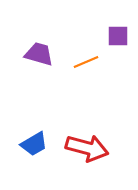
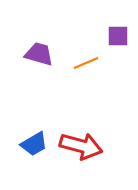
orange line: moved 1 px down
red arrow: moved 6 px left, 2 px up
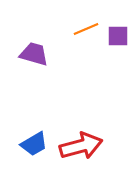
purple trapezoid: moved 5 px left
orange line: moved 34 px up
red arrow: rotated 30 degrees counterclockwise
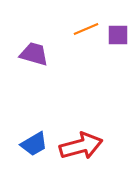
purple square: moved 1 px up
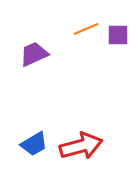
purple trapezoid: rotated 40 degrees counterclockwise
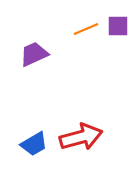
purple square: moved 9 px up
red arrow: moved 9 px up
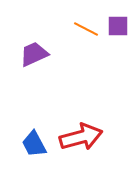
orange line: rotated 50 degrees clockwise
blue trapezoid: rotated 92 degrees clockwise
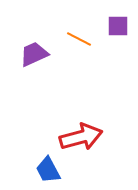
orange line: moved 7 px left, 10 px down
blue trapezoid: moved 14 px right, 26 px down
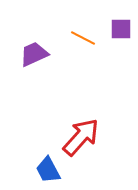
purple square: moved 3 px right, 3 px down
orange line: moved 4 px right, 1 px up
red arrow: rotated 33 degrees counterclockwise
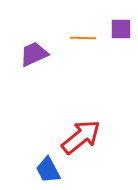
orange line: rotated 25 degrees counterclockwise
red arrow: rotated 9 degrees clockwise
